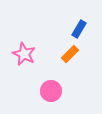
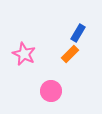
blue rectangle: moved 1 px left, 4 px down
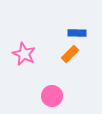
blue rectangle: moved 1 px left; rotated 60 degrees clockwise
pink circle: moved 1 px right, 5 px down
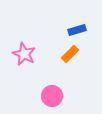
blue rectangle: moved 3 px up; rotated 18 degrees counterclockwise
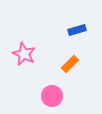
orange rectangle: moved 10 px down
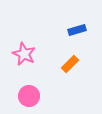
pink circle: moved 23 px left
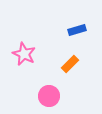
pink circle: moved 20 px right
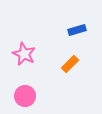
pink circle: moved 24 px left
